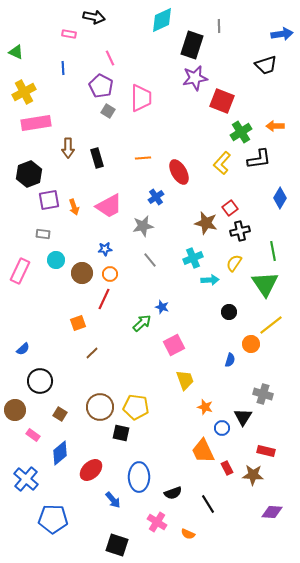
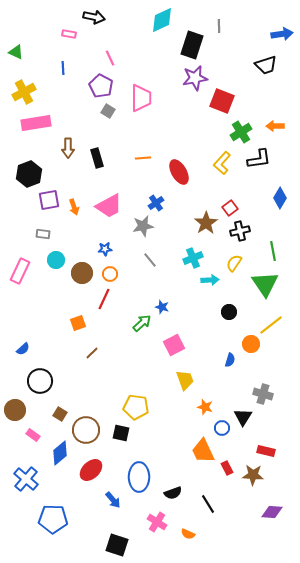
blue cross at (156, 197): moved 6 px down
brown star at (206, 223): rotated 25 degrees clockwise
brown circle at (100, 407): moved 14 px left, 23 px down
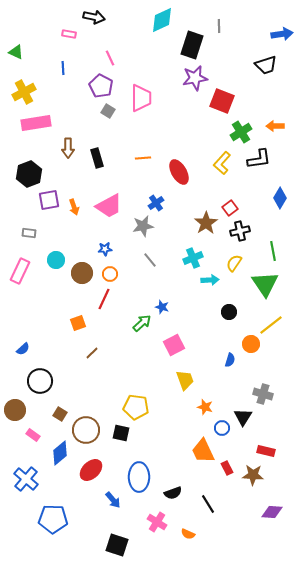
gray rectangle at (43, 234): moved 14 px left, 1 px up
